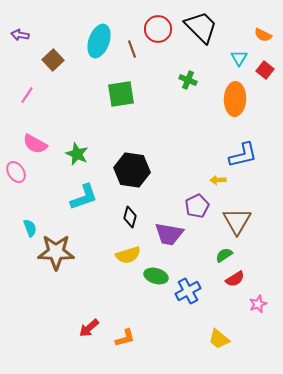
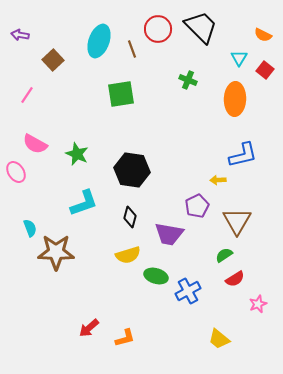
cyan L-shape: moved 6 px down
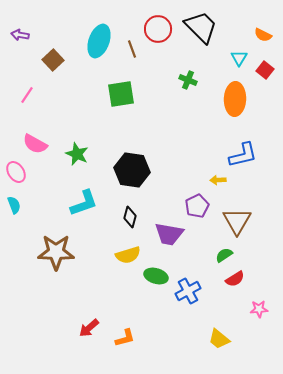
cyan semicircle: moved 16 px left, 23 px up
pink star: moved 1 px right, 5 px down; rotated 18 degrees clockwise
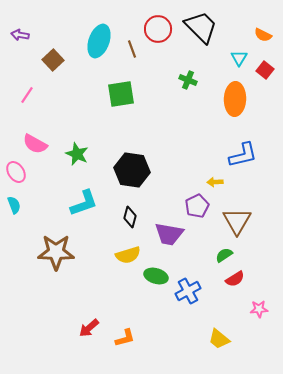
yellow arrow: moved 3 px left, 2 px down
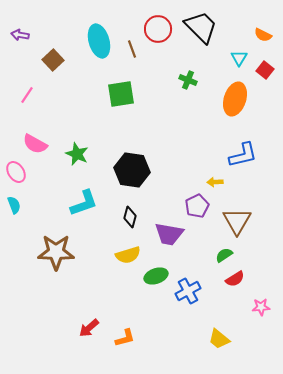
cyan ellipse: rotated 36 degrees counterclockwise
orange ellipse: rotated 16 degrees clockwise
green ellipse: rotated 35 degrees counterclockwise
pink star: moved 2 px right, 2 px up
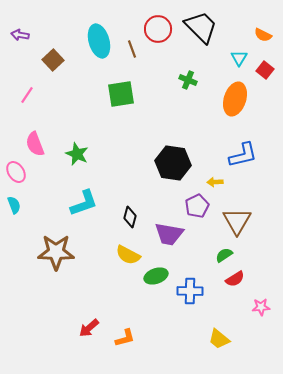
pink semicircle: rotated 40 degrees clockwise
black hexagon: moved 41 px right, 7 px up
yellow semicircle: rotated 45 degrees clockwise
blue cross: moved 2 px right; rotated 30 degrees clockwise
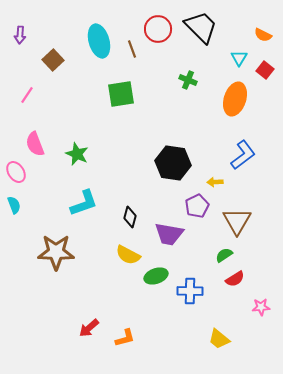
purple arrow: rotated 96 degrees counterclockwise
blue L-shape: rotated 24 degrees counterclockwise
